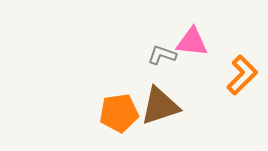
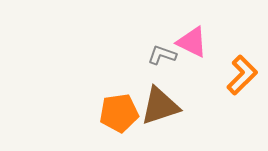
pink triangle: rotated 20 degrees clockwise
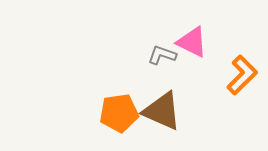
brown triangle: moved 2 px right, 5 px down; rotated 42 degrees clockwise
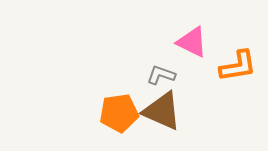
gray L-shape: moved 1 px left, 20 px down
orange L-shape: moved 4 px left, 9 px up; rotated 36 degrees clockwise
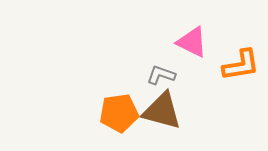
orange L-shape: moved 3 px right, 1 px up
brown triangle: rotated 9 degrees counterclockwise
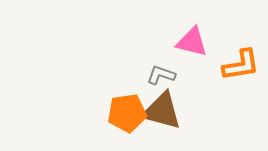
pink triangle: rotated 12 degrees counterclockwise
orange pentagon: moved 8 px right
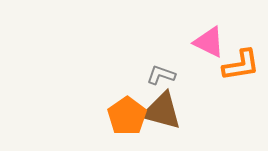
pink triangle: moved 17 px right; rotated 12 degrees clockwise
orange pentagon: moved 3 px down; rotated 27 degrees counterclockwise
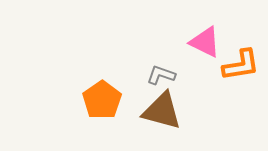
pink triangle: moved 4 px left
orange pentagon: moved 25 px left, 16 px up
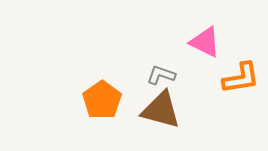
orange L-shape: moved 13 px down
brown triangle: moved 1 px left, 1 px up
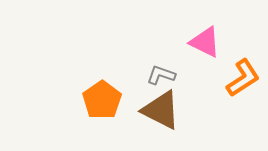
orange L-shape: moved 2 px right; rotated 24 degrees counterclockwise
brown triangle: rotated 12 degrees clockwise
